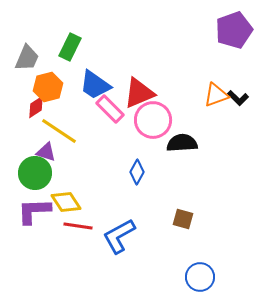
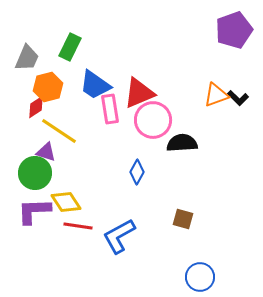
pink rectangle: rotated 36 degrees clockwise
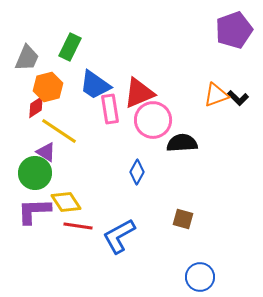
purple triangle: rotated 15 degrees clockwise
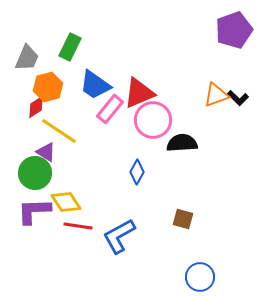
pink rectangle: rotated 48 degrees clockwise
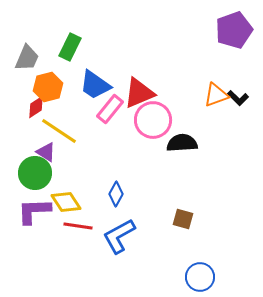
blue diamond: moved 21 px left, 22 px down
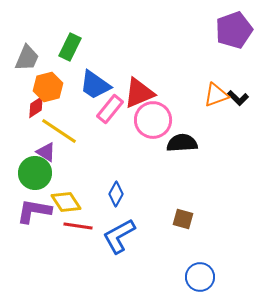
purple L-shape: rotated 12 degrees clockwise
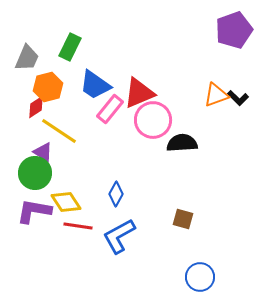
purple triangle: moved 3 px left
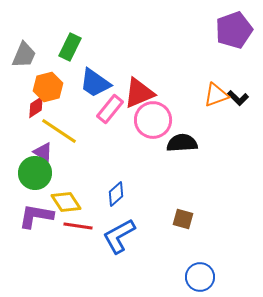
gray trapezoid: moved 3 px left, 3 px up
blue trapezoid: moved 2 px up
blue diamond: rotated 20 degrees clockwise
purple L-shape: moved 2 px right, 5 px down
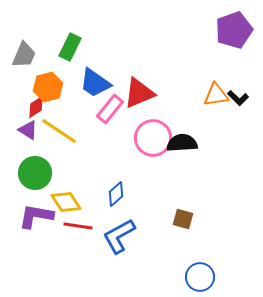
orange triangle: rotated 12 degrees clockwise
pink circle: moved 18 px down
purple triangle: moved 15 px left, 22 px up
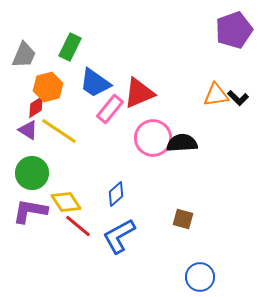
green circle: moved 3 px left
purple L-shape: moved 6 px left, 5 px up
red line: rotated 32 degrees clockwise
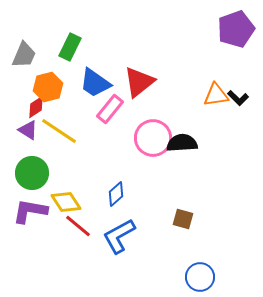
purple pentagon: moved 2 px right, 1 px up
red triangle: moved 11 px up; rotated 16 degrees counterclockwise
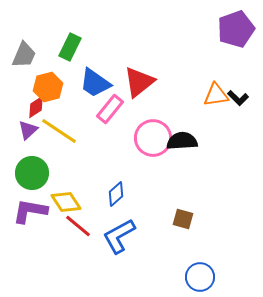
purple triangle: rotated 45 degrees clockwise
black semicircle: moved 2 px up
